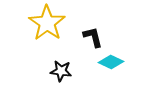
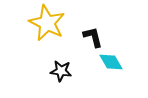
yellow star: rotated 9 degrees counterclockwise
cyan diamond: rotated 35 degrees clockwise
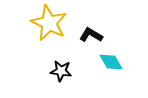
yellow star: moved 2 px right
black L-shape: moved 2 px left, 2 px up; rotated 45 degrees counterclockwise
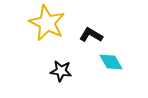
yellow star: moved 2 px left
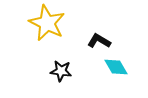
black L-shape: moved 8 px right, 6 px down
cyan diamond: moved 5 px right, 5 px down
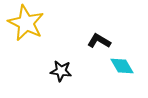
yellow star: moved 21 px left
cyan diamond: moved 6 px right, 1 px up
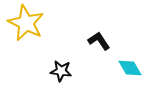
black L-shape: rotated 25 degrees clockwise
cyan diamond: moved 8 px right, 2 px down
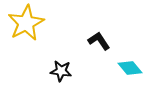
yellow star: rotated 18 degrees clockwise
cyan diamond: rotated 10 degrees counterclockwise
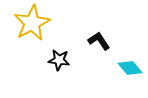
yellow star: moved 6 px right
black star: moved 2 px left, 11 px up
